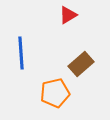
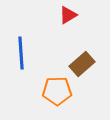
brown rectangle: moved 1 px right
orange pentagon: moved 2 px right, 2 px up; rotated 12 degrees clockwise
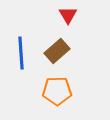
red triangle: rotated 30 degrees counterclockwise
brown rectangle: moved 25 px left, 13 px up
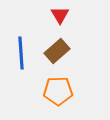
red triangle: moved 8 px left
orange pentagon: moved 1 px right
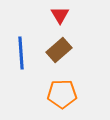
brown rectangle: moved 2 px right, 1 px up
orange pentagon: moved 4 px right, 3 px down
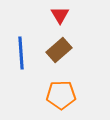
orange pentagon: moved 1 px left, 1 px down
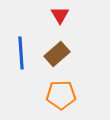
brown rectangle: moved 2 px left, 4 px down
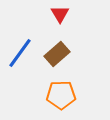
red triangle: moved 1 px up
blue line: moved 1 px left; rotated 40 degrees clockwise
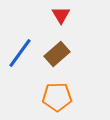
red triangle: moved 1 px right, 1 px down
orange pentagon: moved 4 px left, 2 px down
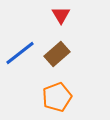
blue line: rotated 16 degrees clockwise
orange pentagon: rotated 20 degrees counterclockwise
